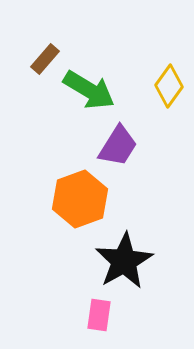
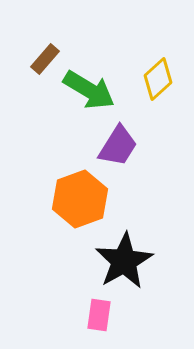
yellow diamond: moved 11 px left, 7 px up; rotated 12 degrees clockwise
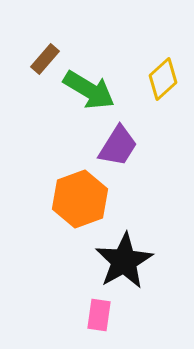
yellow diamond: moved 5 px right
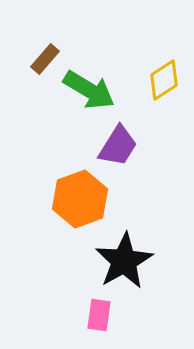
yellow diamond: moved 1 px right, 1 px down; rotated 9 degrees clockwise
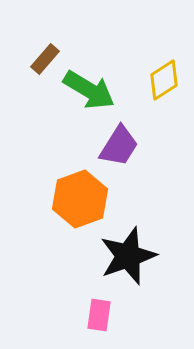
purple trapezoid: moved 1 px right
black star: moved 4 px right, 5 px up; rotated 10 degrees clockwise
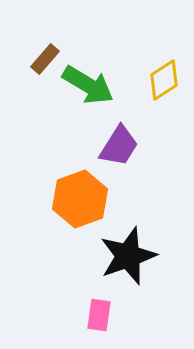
green arrow: moved 1 px left, 5 px up
